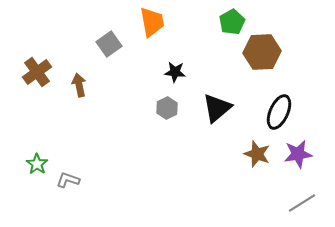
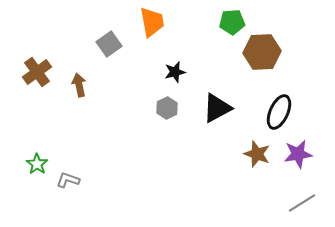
green pentagon: rotated 25 degrees clockwise
black star: rotated 20 degrees counterclockwise
black triangle: rotated 12 degrees clockwise
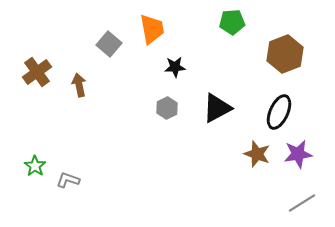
orange trapezoid: moved 7 px down
gray square: rotated 15 degrees counterclockwise
brown hexagon: moved 23 px right, 2 px down; rotated 18 degrees counterclockwise
black star: moved 5 px up; rotated 10 degrees clockwise
green star: moved 2 px left, 2 px down
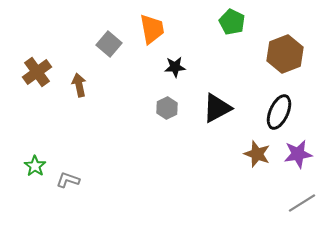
green pentagon: rotated 30 degrees clockwise
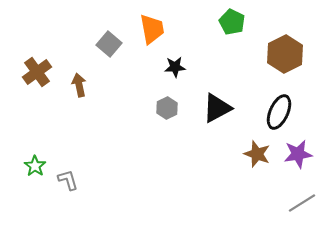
brown hexagon: rotated 6 degrees counterclockwise
gray L-shape: rotated 55 degrees clockwise
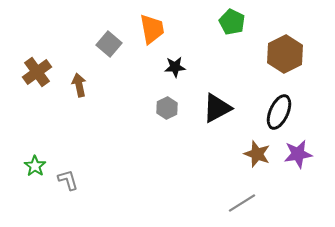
gray line: moved 60 px left
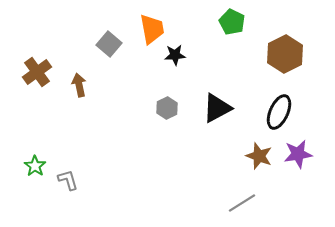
black star: moved 12 px up
brown star: moved 2 px right, 2 px down
